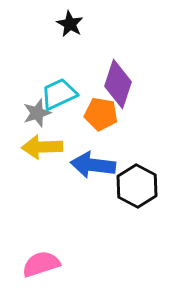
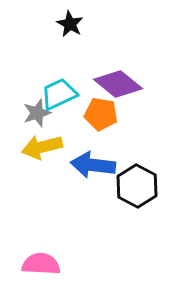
purple diamond: rotated 69 degrees counterclockwise
yellow arrow: rotated 12 degrees counterclockwise
pink semicircle: rotated 21 degrees clockwise
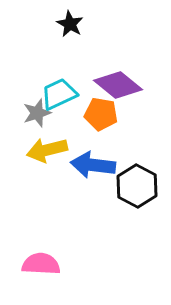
purple diamond: moved 1 px down
yellow arrow: moved 5 px right, 3 px down
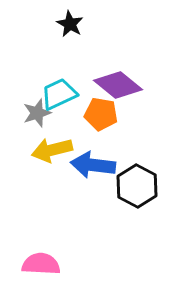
yellow arrow: moved 5 px right
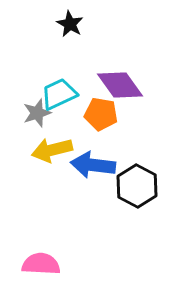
purple diamond: moved 2 px right; rotated 15 degrees clockwise
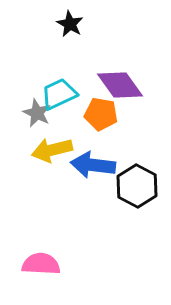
gray star: rotated 28 degrees counterclockwise
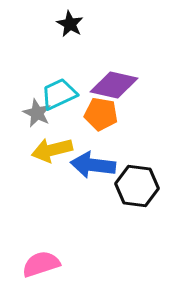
purple diamond: moved 6 px left; rotated 42 degrees counterclockwise
black hexagon: rotated 21 degrees counterclockwise
pink semicircle: rotated 21 degrees counterclockwise
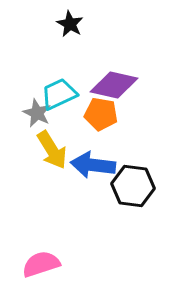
yellow arrow: rotated 108 degrees counterclockwise
black hexagon: moved 4 px left
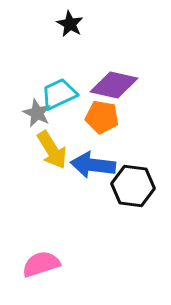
orange pentagon: moved 1 px right, 3 px down
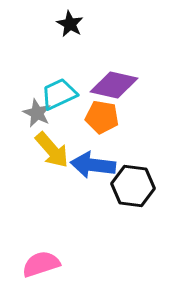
yellow arrow: rotated 9 degrees counterclockwise
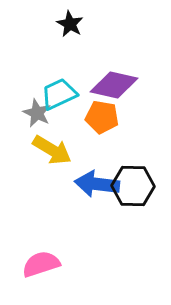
yellow arrow: rotated 18 degrees counterclockwise
blue arrow: moved 4 px right, 19 px down
black hexagon: rotated 6 degrees counterclockwise
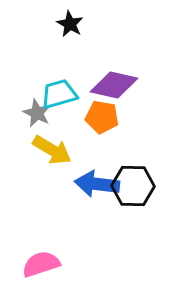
cyan trapezoid: rotated 9 degrees clockwise
